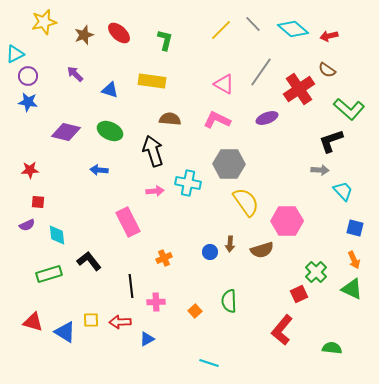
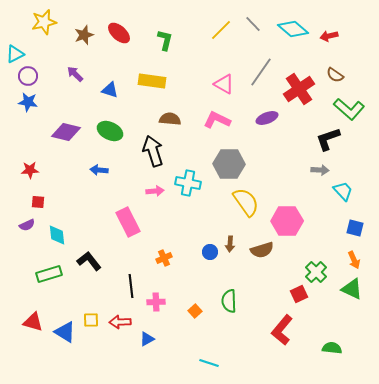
brown semicircle at (327, 70): moved 8 px right, 5 px down
black L-shape at (331, 141): moved 3 px left, 2 px up
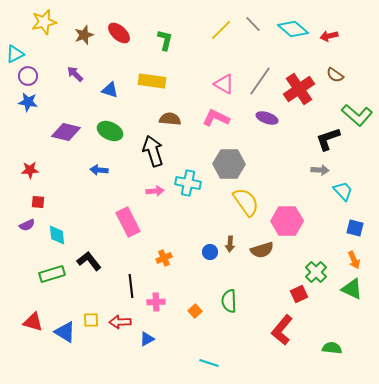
gray line at (261, 72): moved 1 px left, 9 px down
green L-shape at (349, 109): moved 8 px right, 6 px down
purple ellipse at (267, 118): rotated 40 degrees clockwise
pink L-shape at (217, 120): moved 1 px left, 2 px up
green rectangle at (49, 274): moved 3 px right
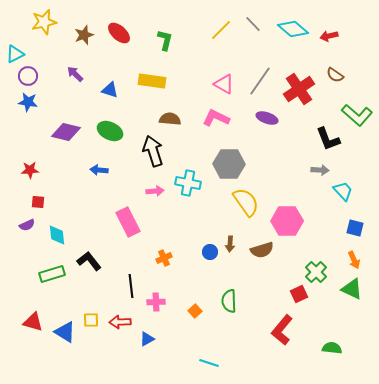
black L-shape at (328, 139): rotated 92 degrees counterclockwise
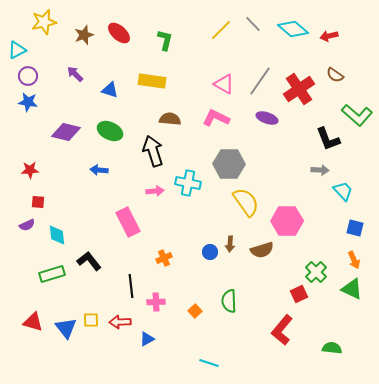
cyan triangle at (15, 54): moved 2 px right, 4 px up
blue triangle at (65, 332): moved 1 px right, 4 px up; rotated 20 degrees clockwise
